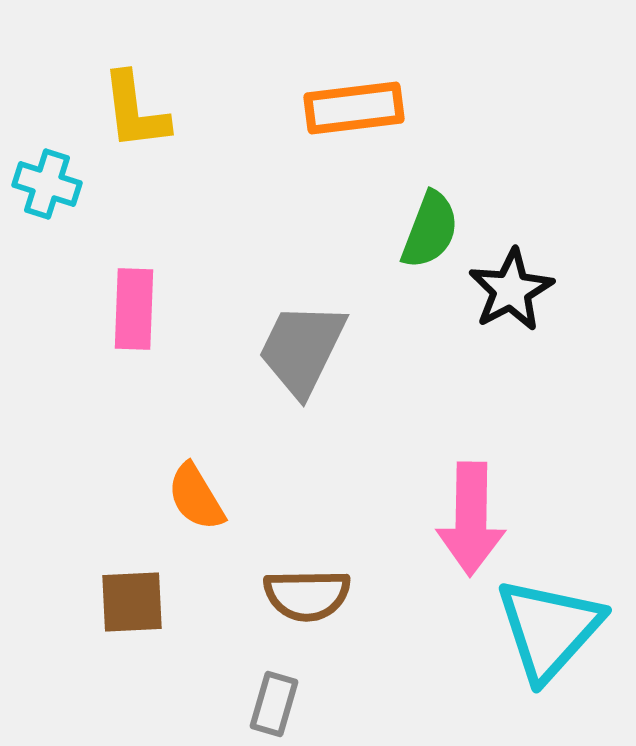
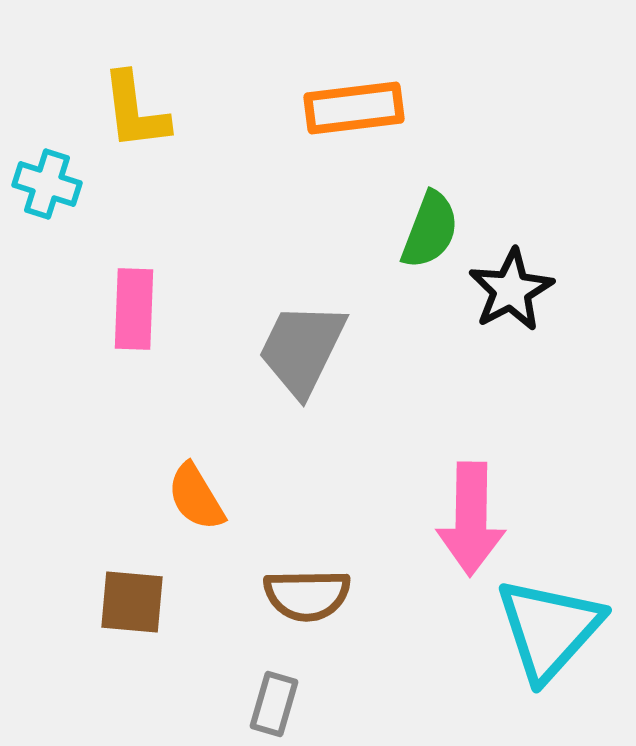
brown square: rotated 8 degrees clockwise
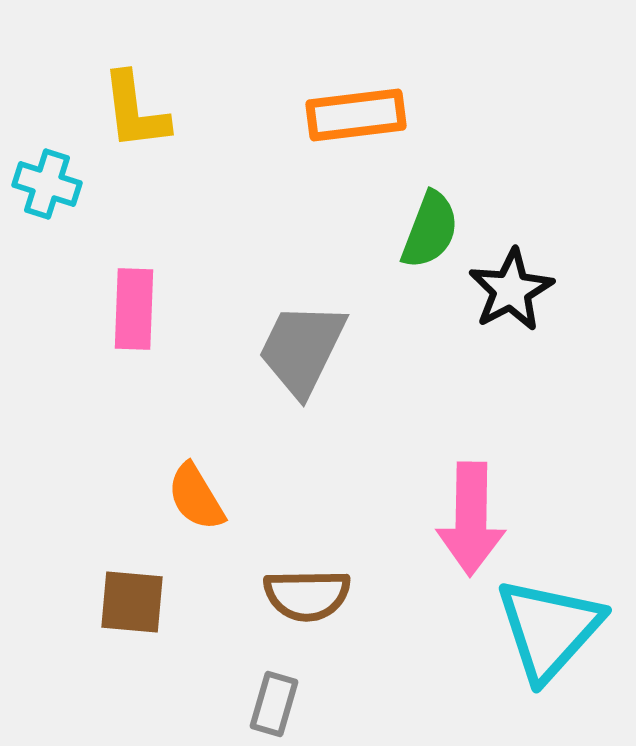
orange rectangle: moved 2 px right, 7 px down
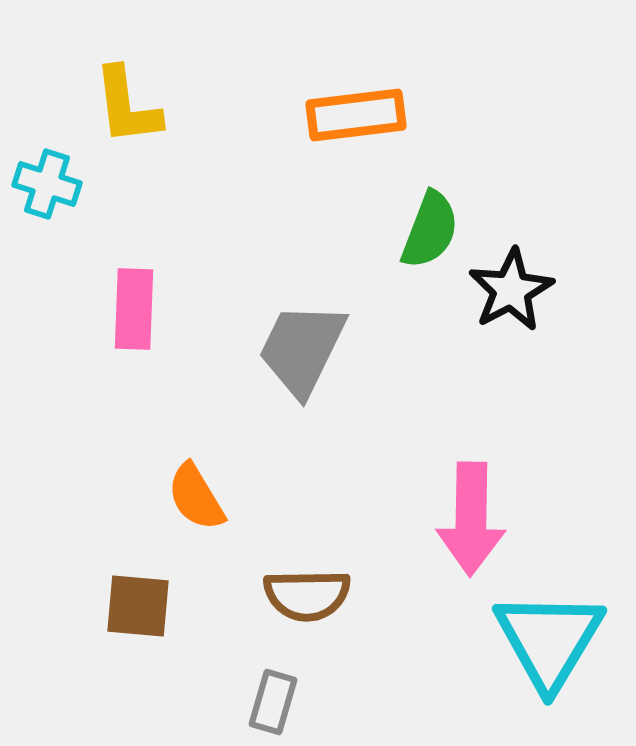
yellow L-shape: moved 8 px left, 5 px up
brown square: moved 6 px right, 4 px down
cyan triangle: moved 11 px down; rotated 11 degrees counterclockwise
gray rectangle: moved 1 px left, 2 px up
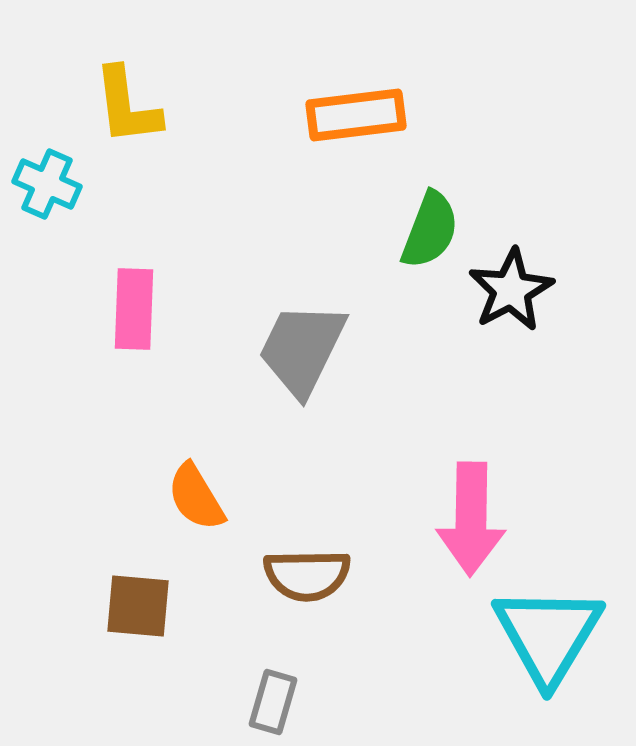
cyan cross: rotated 6 degrees clockwise
brown semicircle: moved 20 px up
cyan triangle: moved 1 px left, 5 px up
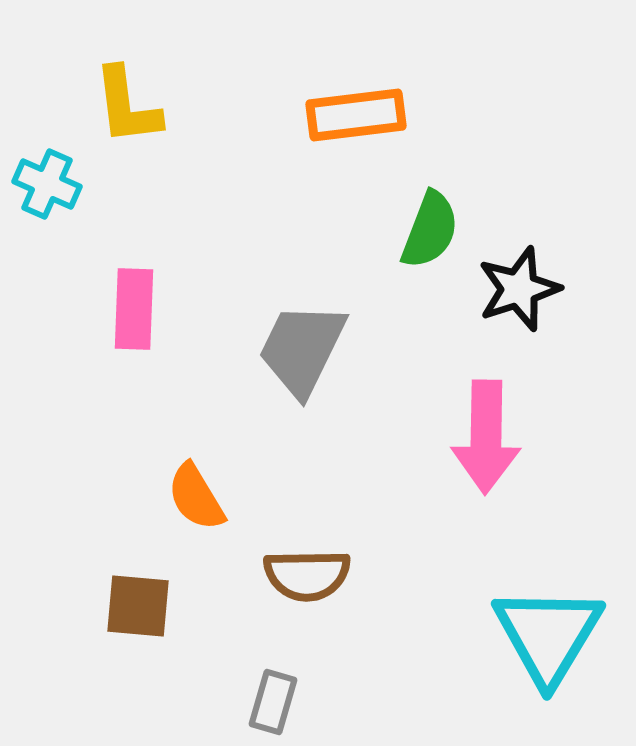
black star: moved 8 px right, 1 px up; rotated 10 degrees clockwise
pink arrow: moved 15 px right, 82 px up
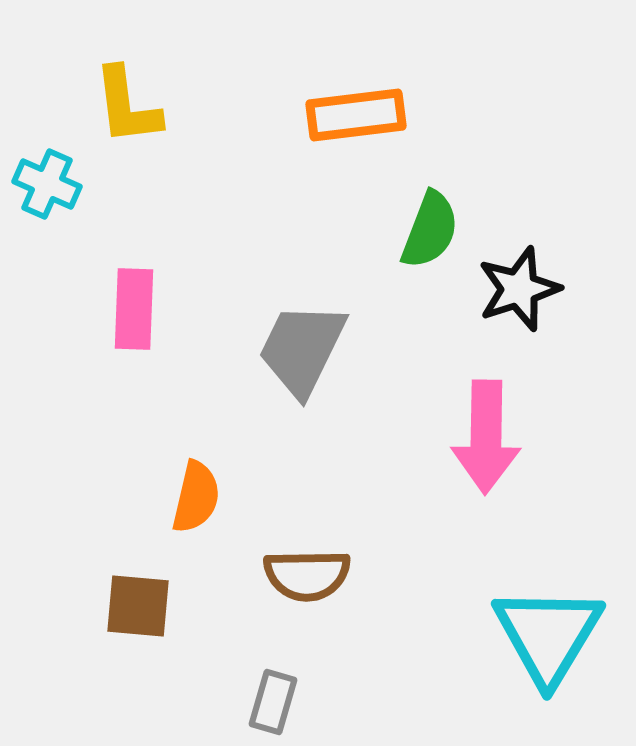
orange semicircle: rotated 136 degrees counterclockwise
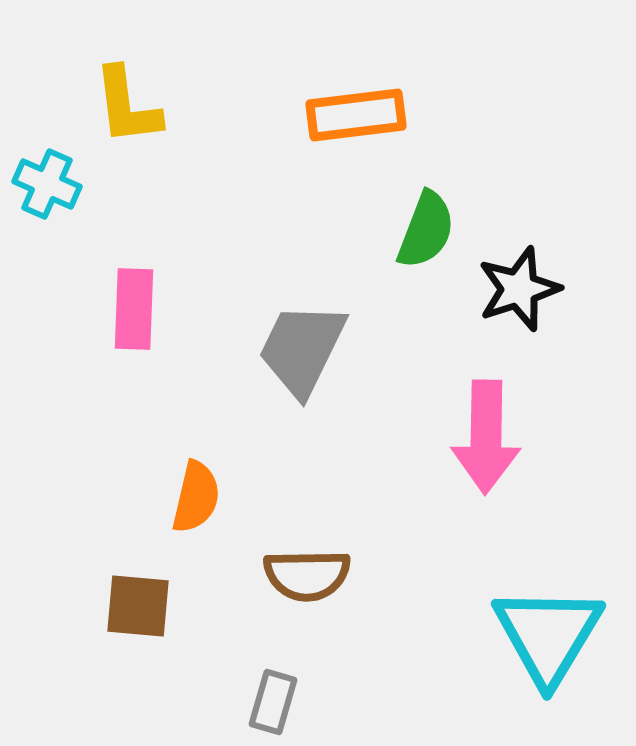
green semicircle: moved 4 px left
